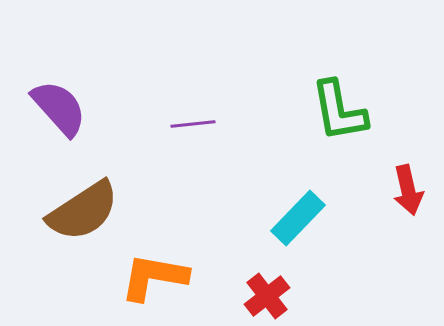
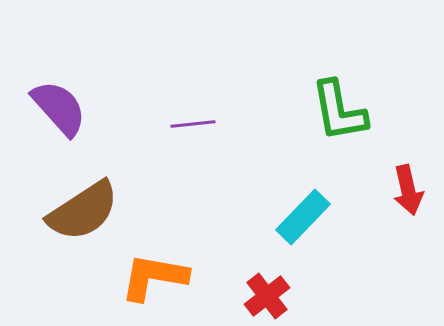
cyan rectangle: moved 5 px right, 1 px up
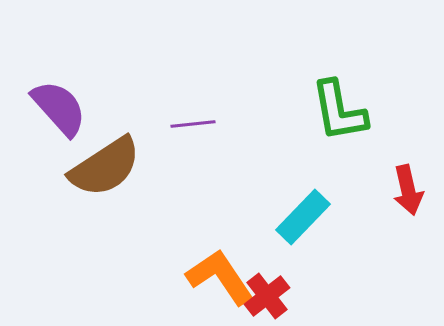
brown semicircle: moved 22 px right, 44 px up
orange L-shape: moved 66 px right; rotated 46 degrees clockwise
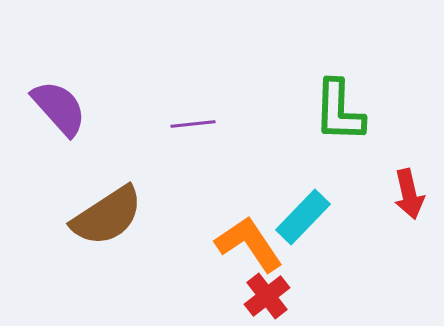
green L-shape: rotated 12 degrees clockwise
brown semicircle: moved 2 px right, 49 px down
red arrow: moved 1 px right, 4 px down
orange L-shape: moved 29 px right, 33 px up
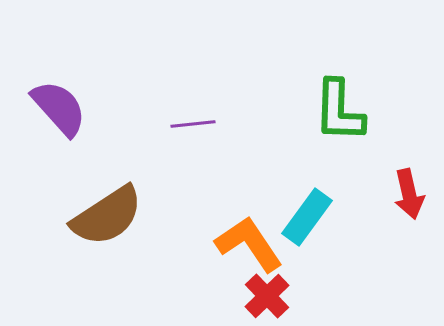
cyan rectangle: moved 4 px right; rotated 8 degrees counterclockwise
red cross: rotated 6 degrees counterclockwise
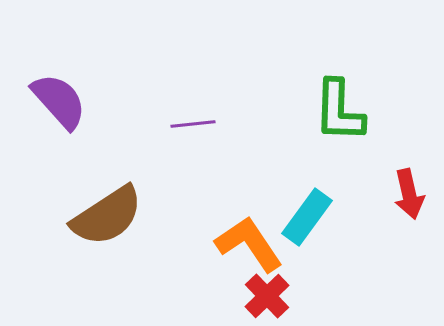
purple semicircle: moved 7 px up
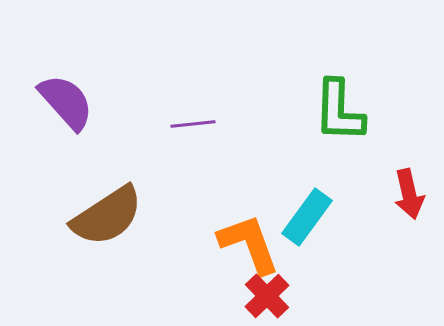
purple semicircle: moved 7 px right, 1 px down
orange L-shape: rotated 14 degrees clockwise
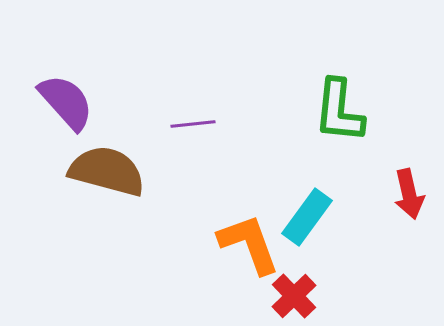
green L-shape: rotated 4 degrees clockwise
brown semicircle: moved 45 px up; rotated 132 degrees counterclockwise
red cross: moved 27 px right
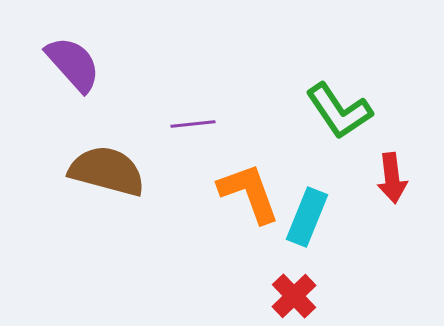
purple semicircle: moved 7 px right, 38 px up
green L-shape: rotated 40 degrees counterclockwise
red arrow: moved 17 px left, 16 px up; rotated 6 degrees clockwise
cyan rectangle: rotated 14 degrees counterclockwise
orange L-shape: moved 51 px up
